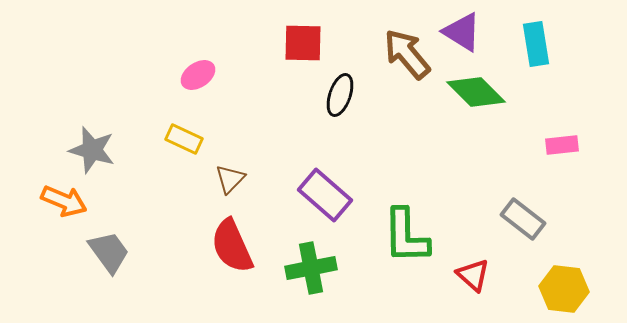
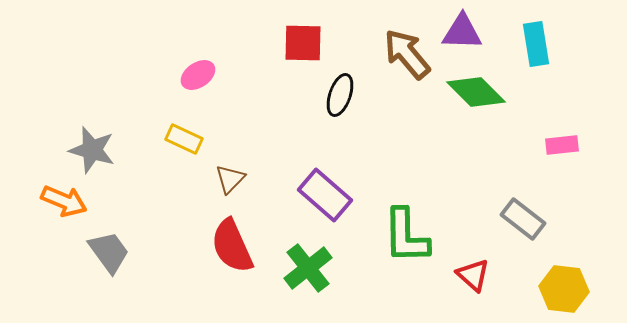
purple triangle: rotated 30 degrees counterclockwise
green cross: moved 3 px left; rotated 27 degrees counterclockwise
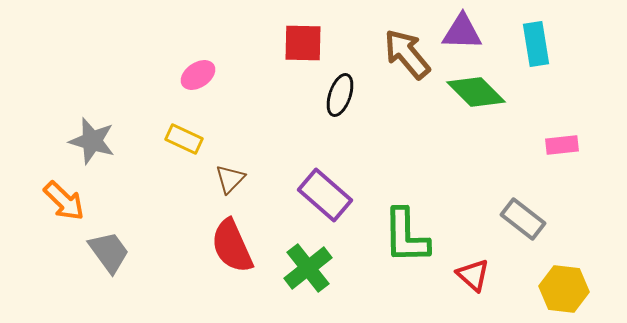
gray star: moved 9 px up
orange arrow: rotated 21 degrees clockwise
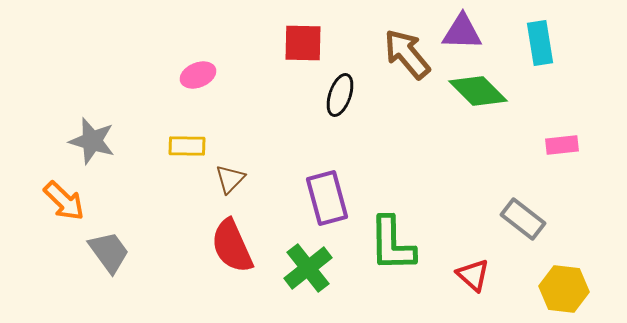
cyan rectangle: moved 4 px right, 1 px up
pink ellipse: rotated 12 degrees clockwise
green diamond: moved 2 px right, 1 px up
yellow rectangle: moved 3 px right, 7 px down; rotated 24 degrees counterclockwise
purple rectangle: moved 2 px right, 3 px down; rotated 34 degrees clockwise
green L-shape: moved 14 px left, 8 px down
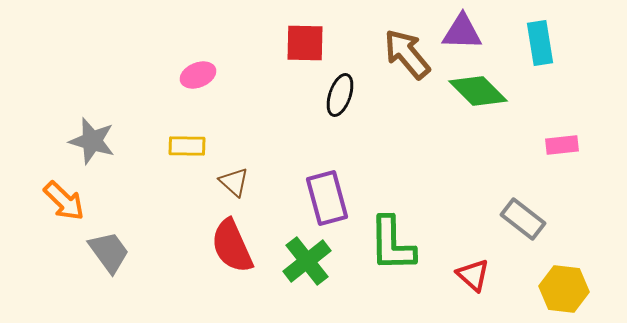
red square: moved 2 px right
brown triangle: moved 4 px right, 3 px down; rotated 32 degrees counterclockwise
green cross: moved 1 px left, 7 px up
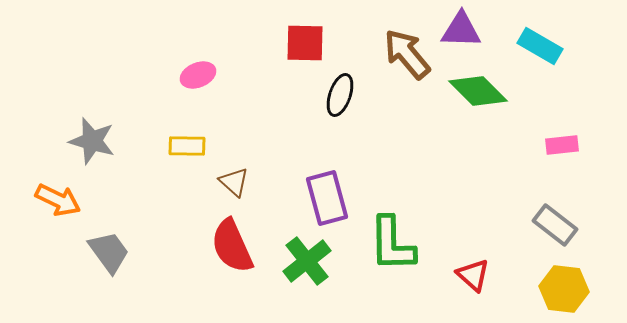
purple triangle: moved 1 px left, 2 px up
cyan rectangle: moved 3 px down; rotated 51 degrees counterclockwise
orange arrow: moved 6 px left, 1 px up; rotated 18 degrees counterclockwise
gray rectangle: moved 32 px right, 6 px down
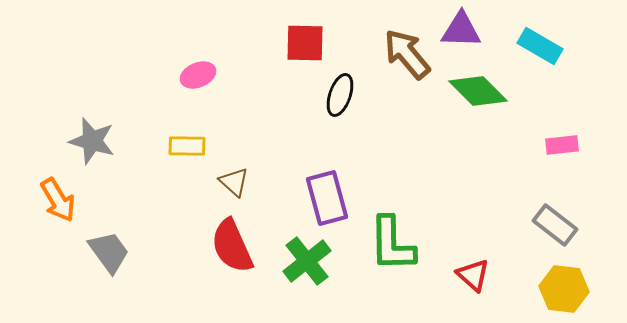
orange arrow: rotated 33 degrees clockwise
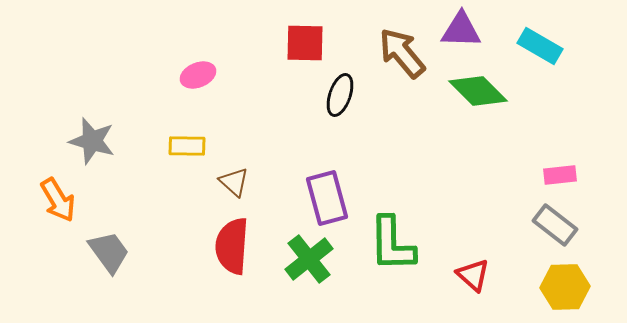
brown arrow: moved 5 px left, 1 px up
pink rectangle: moved 2 px left, 30 px down
red semicircle: rotated 28 degrees clockwise
green cross: moved 2 px right, 2 px up
yellow hexagon: moved 1 px right, 2 px up; rotated 9 degrees counterclockwise
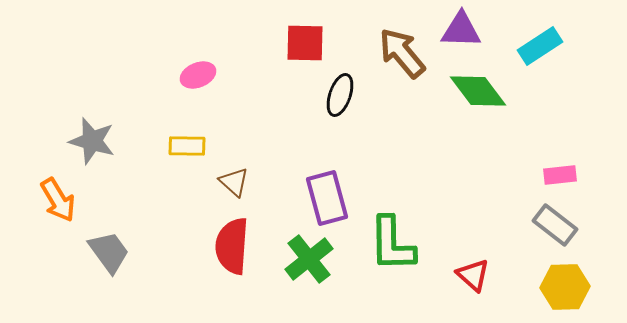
cyan rectangle: rotated 63 degrees counterclockwise
green diamond: rotated 8 degrees clockwise
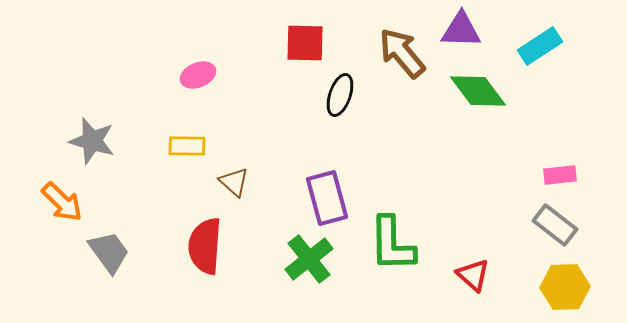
orange arrow: moved 4 px right, 2 px down; rotated 15 degrees counterclockwise
red semicircle: moved 27 px left
